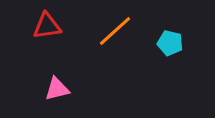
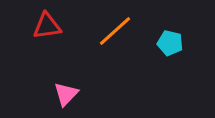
pink triangle: moved 9 px right, 5 px down; rotated 32 degrees counterclockwise
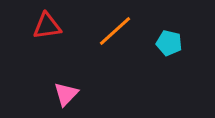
cyan pentagon: moved 1 px left
